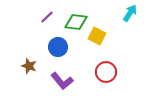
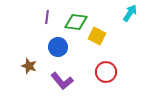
purple line: rotated 40 degrees counterclockwise
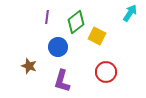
green diamond: rotated 45 degrees counterclockwise
purple L-shape: rotated 55 degrees clockwise
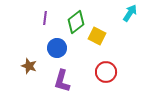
purple line: moved 2 px left, 1 px down
blue circle: moved 1 px left, 1 px down
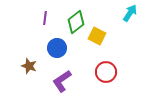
purple L-shape: rotated 40 degrees clockwise
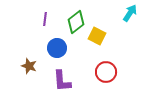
purple line: moved 1 px down
purple L-shape: rotated 60 degrees counterclockwise
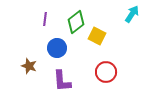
cyan arrow: moved 2 px right, 1 px down
